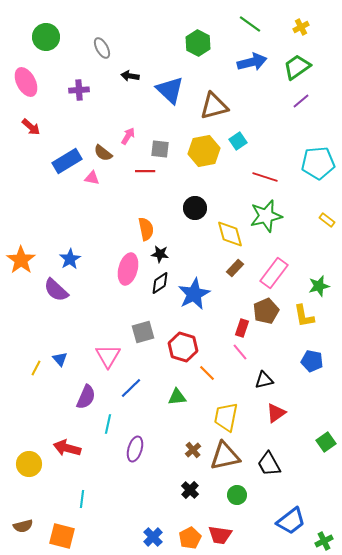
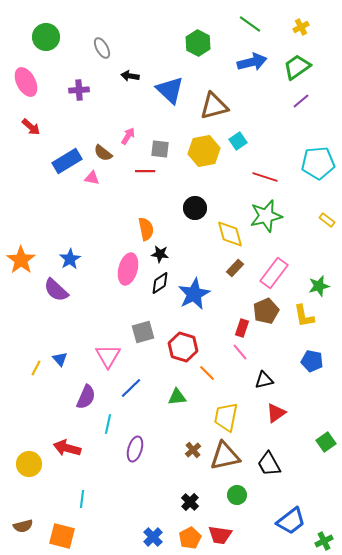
black cross at (190, 490): moved 12 px down
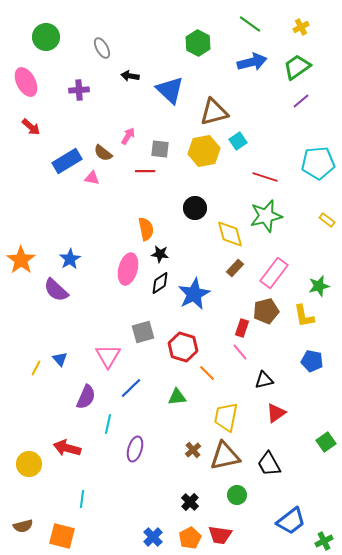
brown triangle at (214, 106): moved 6 px down
brown pentagon at (266, 311): rotated 10 degrees clockwise
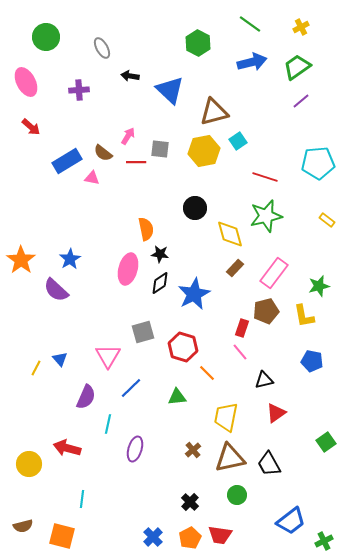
red line at (145, 171): moved 9 px left, 9 px up
brown triangle at (225, 456): moved 5 px right, 2 px down
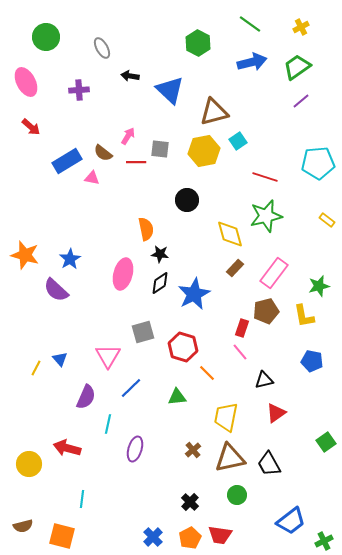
black circle at (195, 208): moved 8 px left, 8 px up
orange star at (21, 260): moved 4 px right, 5 px up; rotated 20 degrees counterclockwise
pink ellipse at (128, 269): moved 5 px left, 5 px down
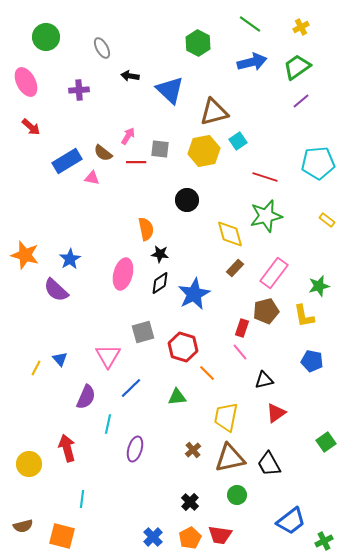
red arrow at (67, 448): rotated 60 degrees clockwise
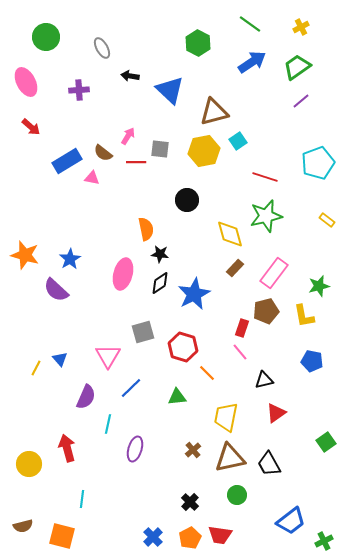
blue arrow at (252, 62): rotated 20 degrees counterclockwise
cyan pentagon at (318, 163): rotated 16 degrees counterclockwise
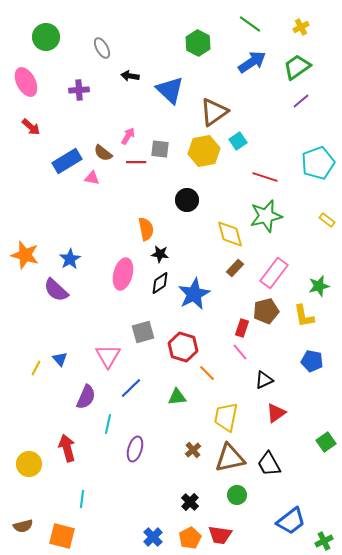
brown triangle at (214, 112): rotated 20 degrees counterclockwise
black triangle at (264, 380): rotated 12 degrees counterclockwise
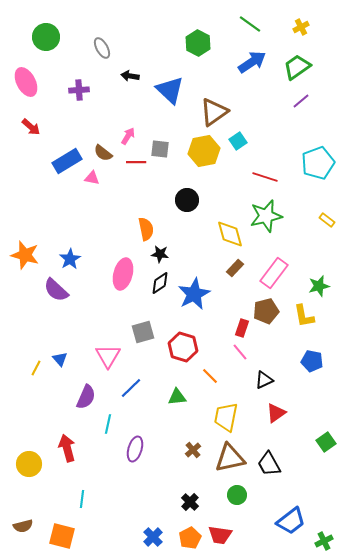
orange line at (207, 373): moved 3 px right, 3 px down
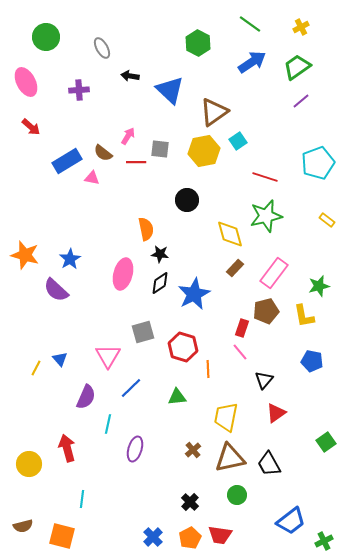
orange line at (210, 376): moved 2 px left, 7 px up; rotated 42 degrees clockwise
black triangle at (264, 380): rotated 24 degrees counterclockwise
